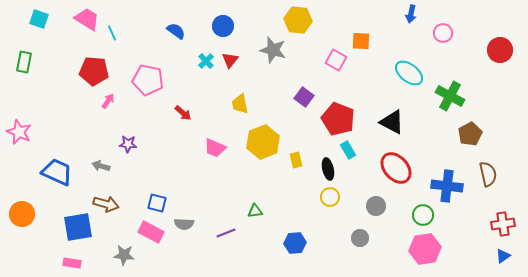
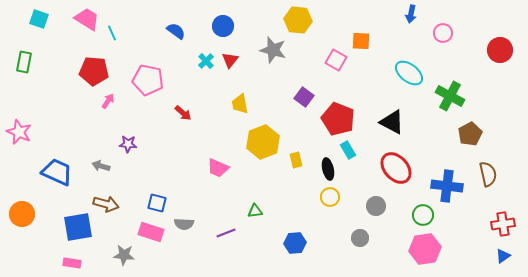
pink trapezoid at (215, 148): moved 3 px right, 20 px down
pink rectangle at (151, 232): rotated 10 degrees counterclockwise
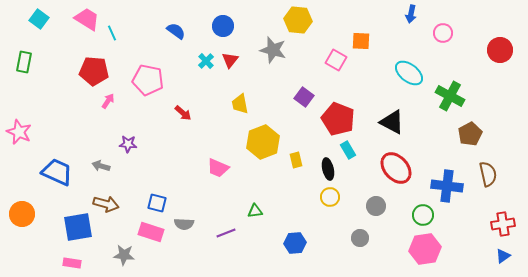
cyan square at (39, 19): rotated 18 degrees clockwise
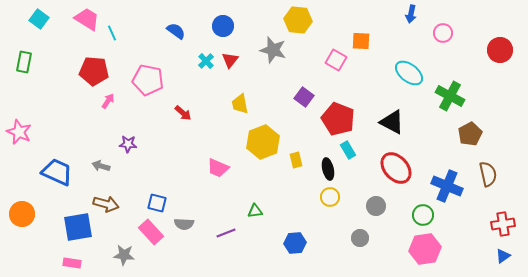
blue cross at (447, 186): rotated 16 degrees clockwise
pink rectangle at (151, 232): rotated 30 degrees clockwise
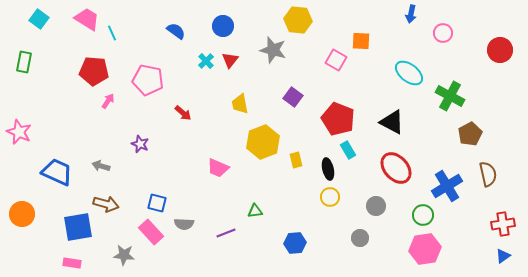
purple square at (304, 97): moved 11 px left
purple star at (128, 144): moved 12 px right; rotated 18 degrees clockwise
blue cross at (447, 186): rotated 36 degrees clockwise
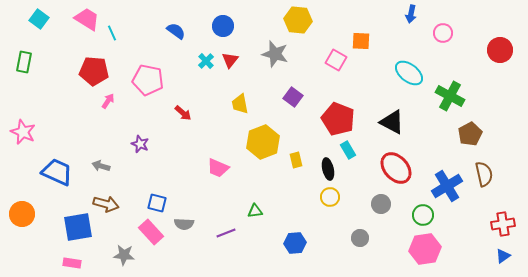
gray star at (273, 50): moved 2 px right, 4 px down
pink star at (19, 132): moved 4 px right
brown semicircle at (488, 174): moved 4 px left
gray circle at (376, 206): moved 5 px right, 2 px up
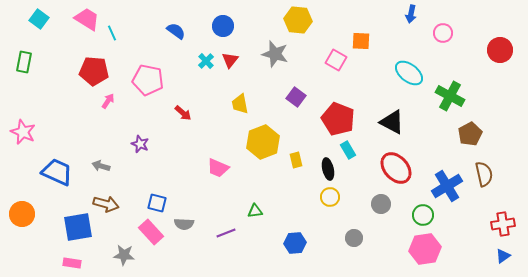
purple square at (293, 97): moved 3 px right
gray circle at (360, 238): moved 6 px left
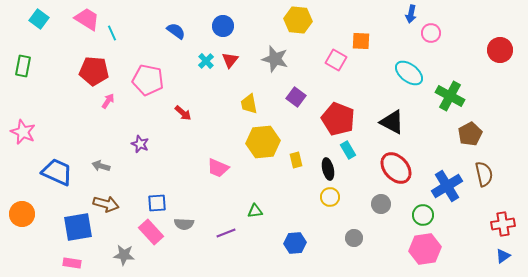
pink circle at (443, 33): moved 12 px left
gray star at (275, 54): moved 5 px down
green rectangle at (24, 62): moved 1 px left, 4 px down
yellow trapezoid at (240, 104): moved 9 px right
yellow hexagon at (263, 142): rotated 16 degrees clockwise
blue square at (157, 203): rotated 18 degrees counterclockwise
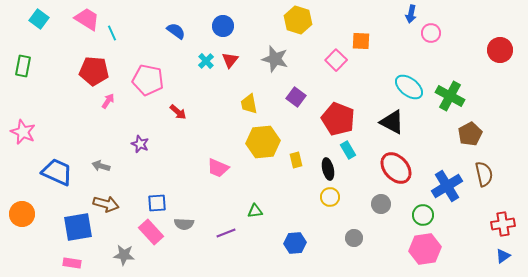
yellow hexagon at (298, 20): rotated 12 degrees clockwise
pink square at (336, 60): rotated 15 degrees clockwise
cyan ellipse at (409, 73): moved 14 px down
red arrow at (183, 113): moved 5 px left, 1 px up
